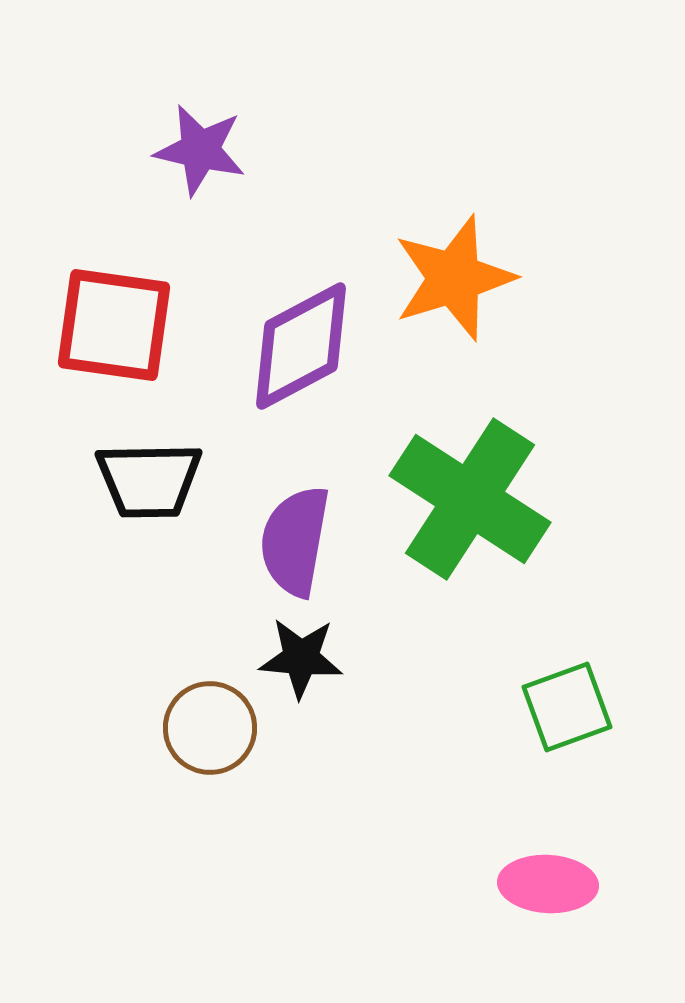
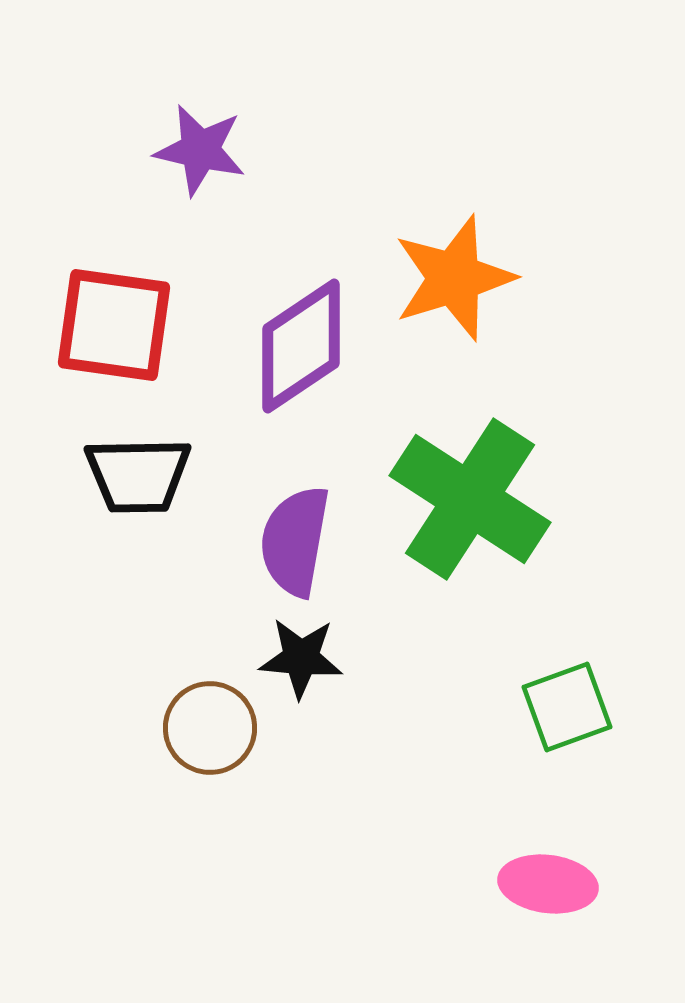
purple diamond: rotated 6 degrees counterclockwise
black trapezoid: moved 11 px left, 5 px up
pink ellipse: rotated 4 degrees clockwise
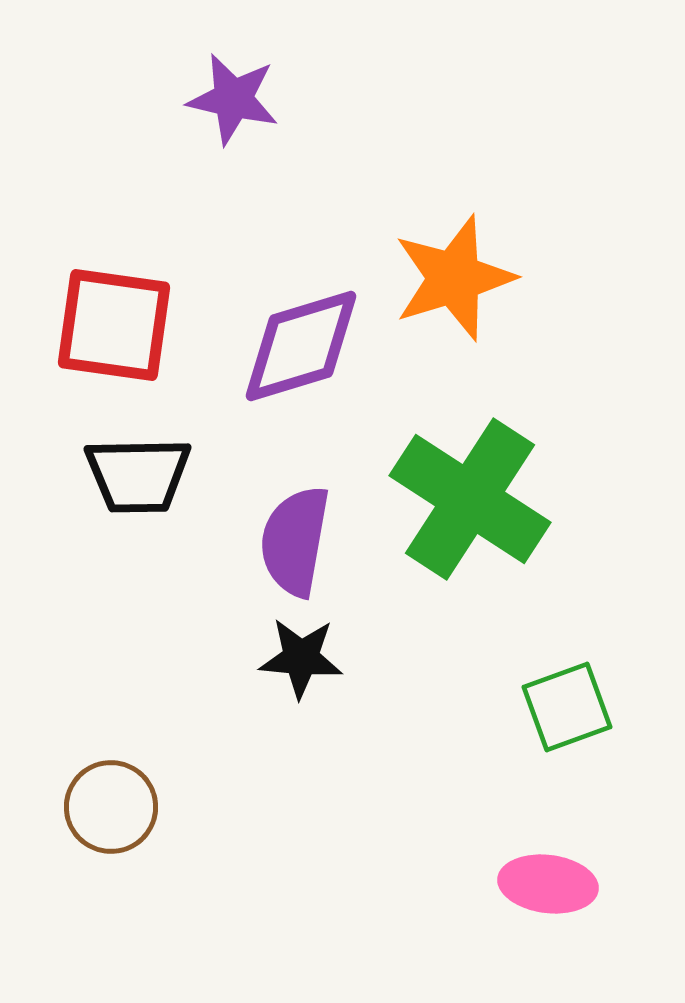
purple star: moved 33 px right, 51 px up
purple diamond: rotated 17 degrees clockwise
brown circle: moved 99 px left, 79 px down
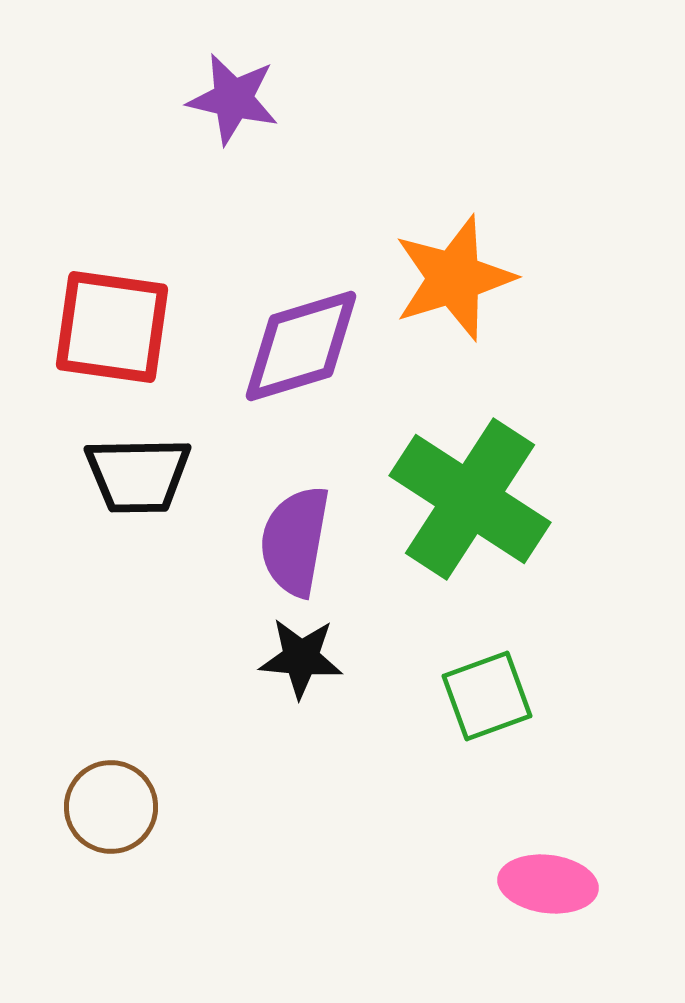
red square: moved 2 px left, 2 px down
green square: moved 80 px left, 11 px up
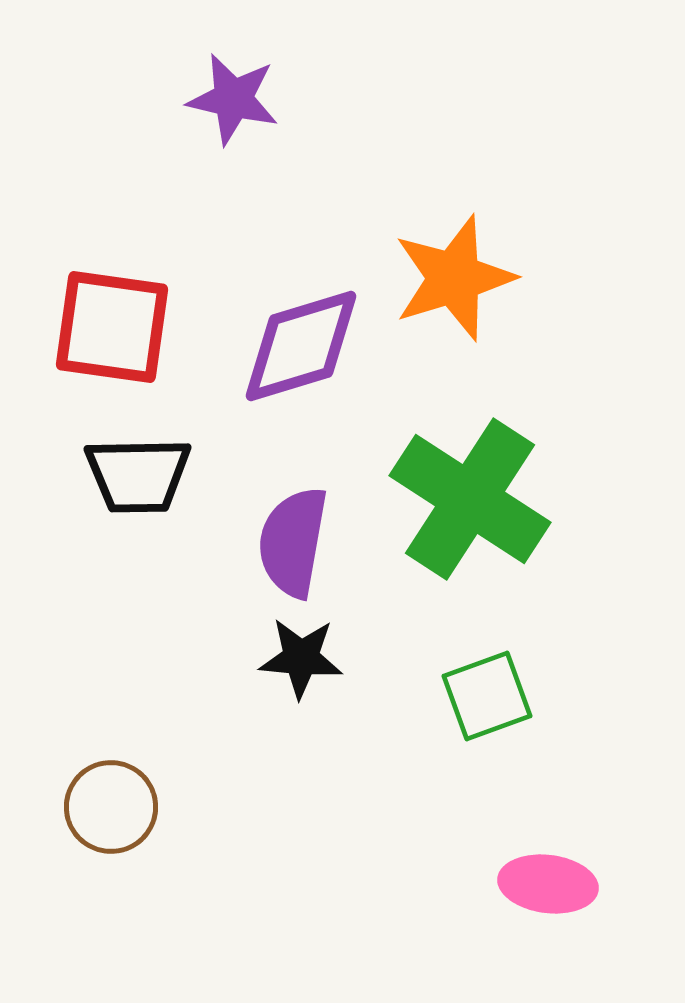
purple semicircle: moved 2 px left, 1 px down
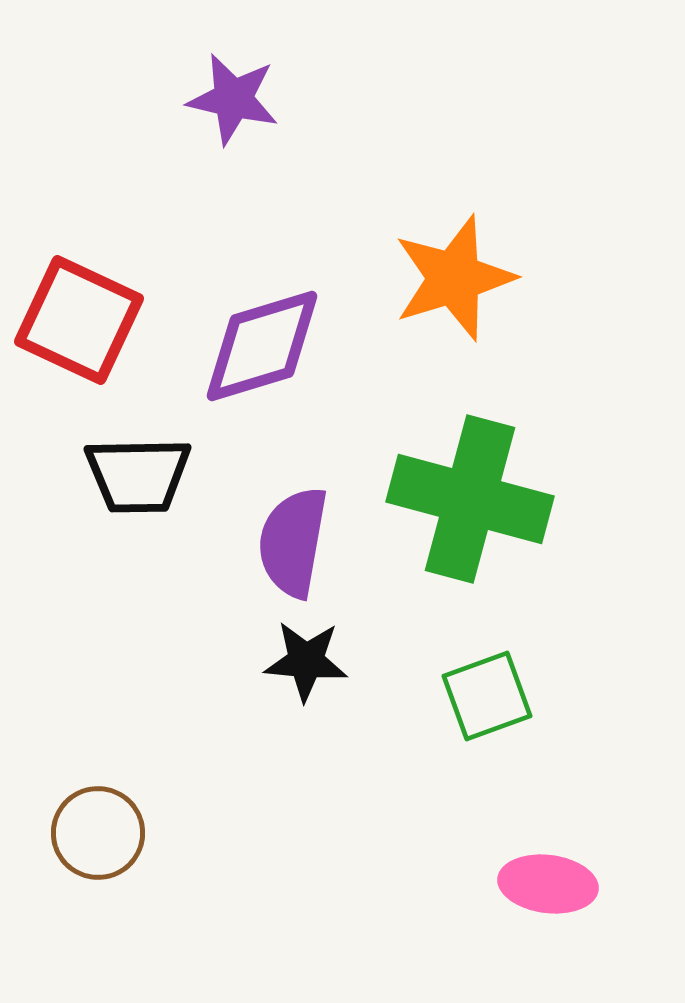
red square: moved 33 px left, 7 px up; rotated 17 degrees clockwise
purple diamond: moved 39 px left
green cross: rotated 18 degrees counterclockwise
black star: moved 5 px right, 3 px down
brown circle: moved 13 px left, 26 px down
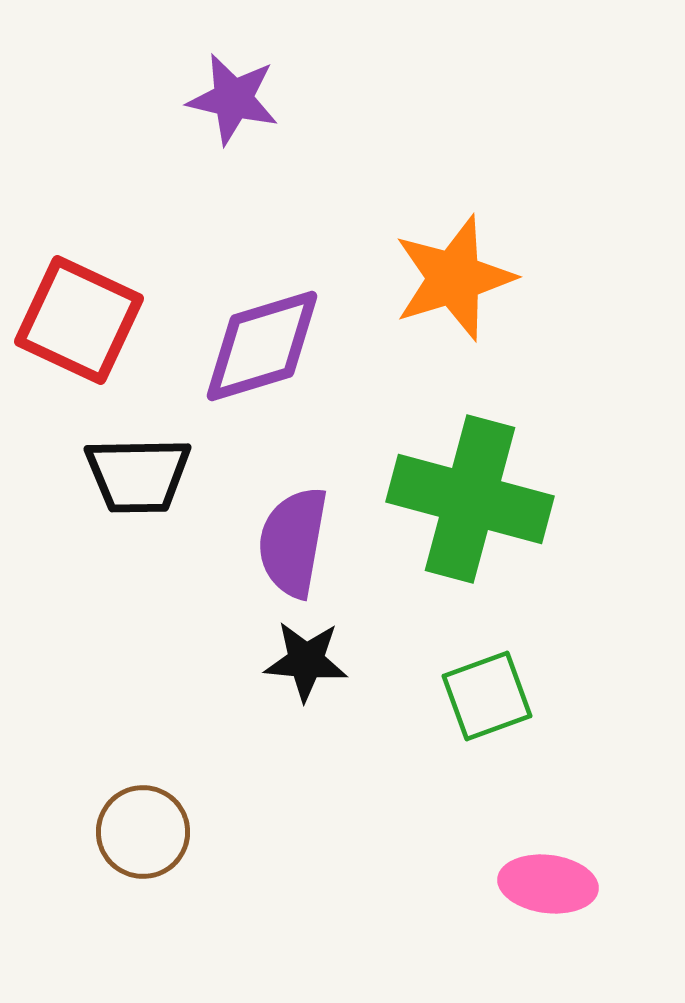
brown circle: moved 45 px right, 1 px up
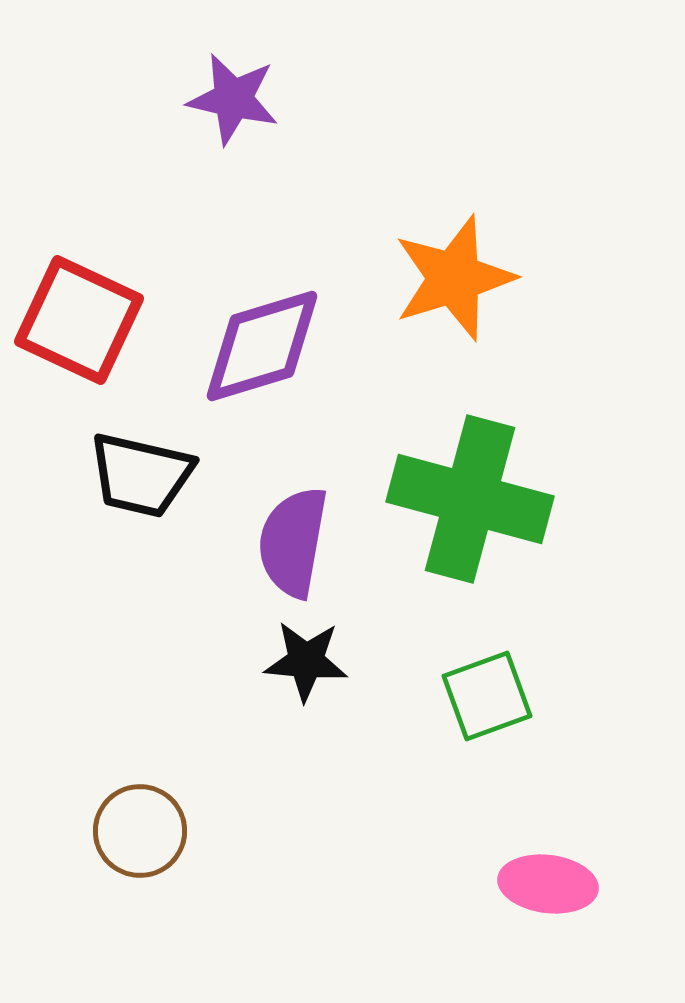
black trapezoid: moved 3 px right; rotated 14 degrees clockwise
brown circle: moved 3 px left, 1 px up
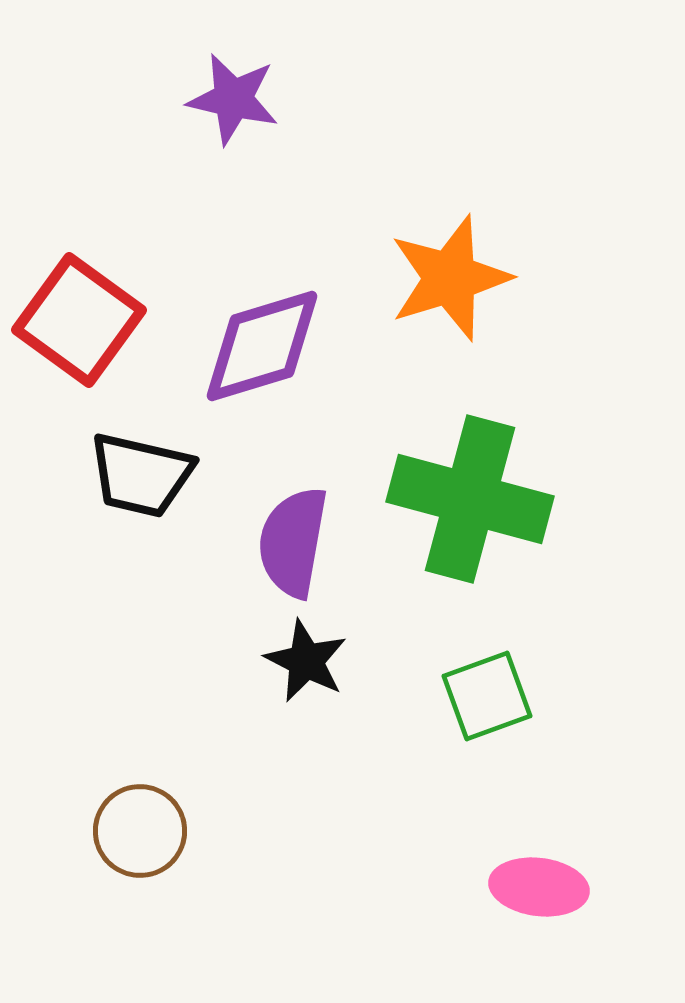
orange star: moved 4 px left
red square: rotated 11 degrees clockwise
black star: rotated 22 degrees clockwise
pink ellipse: moved 9 px left, 3 px down
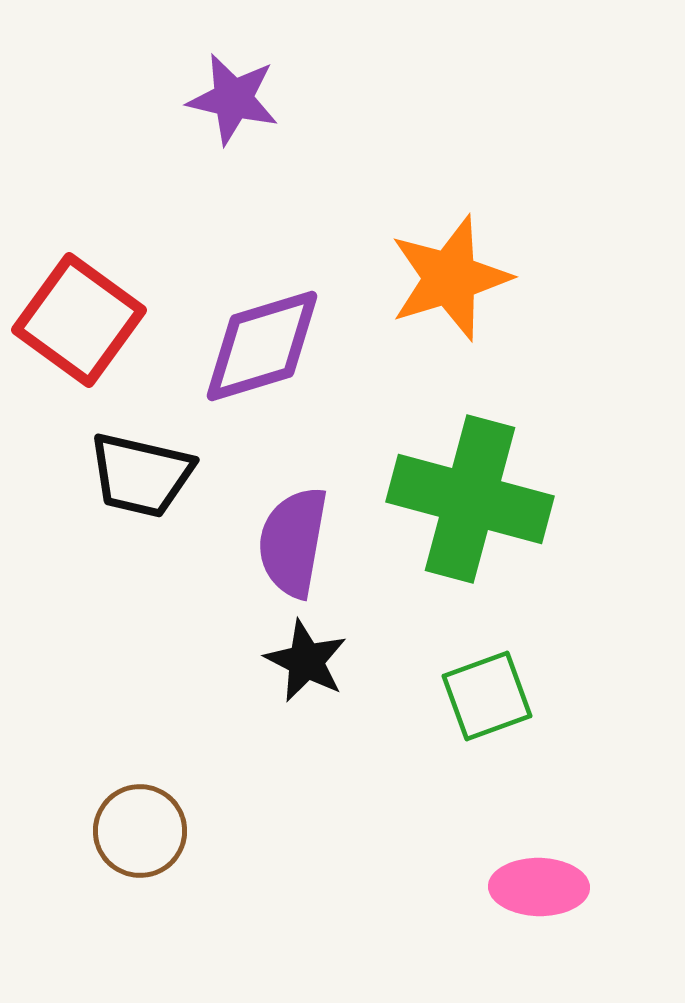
pink ellipse: rotated 6 degrees counterclockwise
